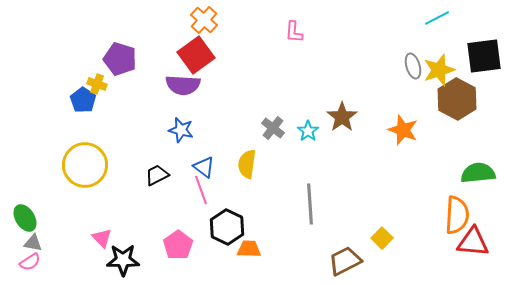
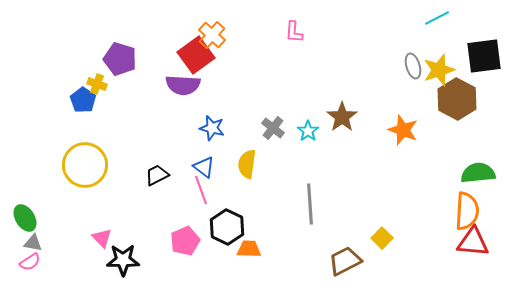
orange cross: moved 8 px right, 15 px down
blue star: moved 31 px right, 2 px up
orange semicircle: moved 10 px right, 4 px up
pink pentagon: moved 7 px right, 4 px up; rotated 12 degrees clockwise
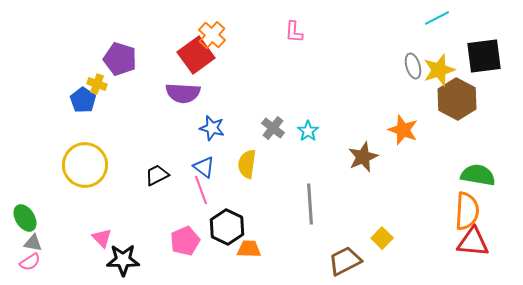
purple semicircle: moved 8 px down
brown star: moved 21 px right, 40 px down; rotated 12 degrees clockwise
green semicircle: moved 2 px down; rotated 16 degrees clockwise
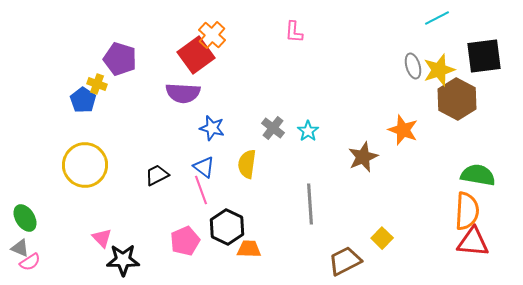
gray triangle: moved 13 px left, 5 px down; rotated 12 degrees clockwise
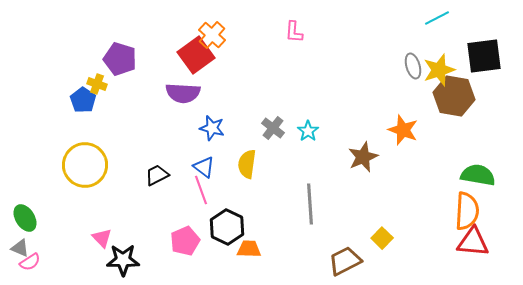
brown hexagon: moved 3 px left, 3 px up; rotated 18 degrees counterclockwise
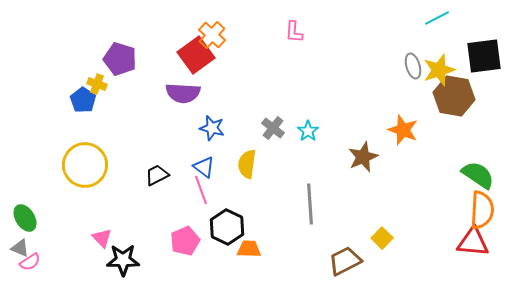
green semicircle: rotated 24 degrees clockwise
orange semicircle: moved 15 px right, 1 px up
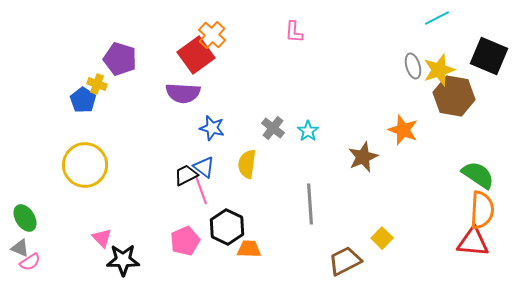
black square: moved 5 px right; rotated 30 degrees clockwise
black trapezoid: moved 29 px right
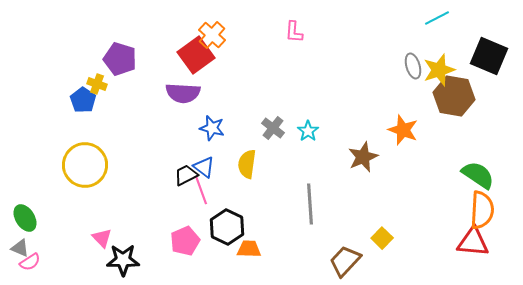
brown trapezoid: rotated 20 degrees counterclockwise
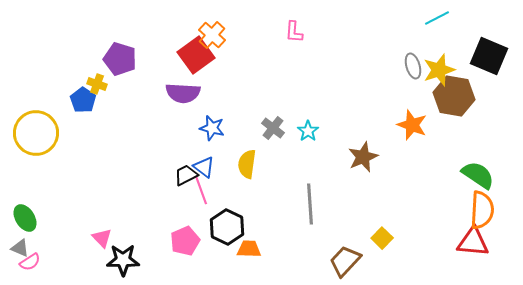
orange star: moved 9 px right, 5 px up
yellow circle: moved 49 px left, 32 px up
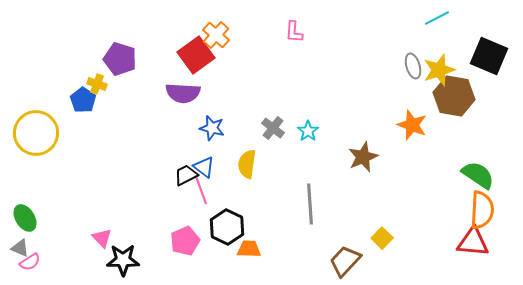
orange cross: moved 4 px right
